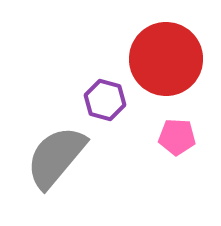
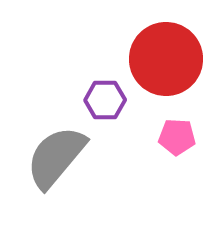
purple hexagon: rotated 15 degrees counterclockwise
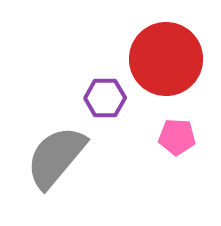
purple hexagon: moved 2 px up
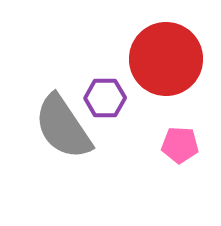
pink pentagon: moved 3 px right, 8 px down
gray semicircle: moved 7 px right, 30 px up; rotated 74 degrees counterclockwise
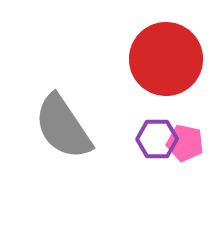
purple hexagon: moved 52 px right, 41 px down
pink pentagon: moved 5 px right, 2 px up; rotated 9 degrees clockwise
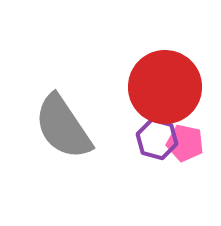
red circle: moved 1 px left, 28 px down
purple hexagon: rotated 15 degrees clockwise
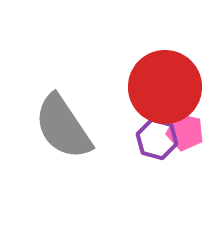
pink pentagon: moved 11 px up
